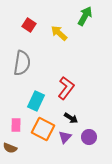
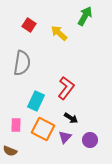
purple circle: moved 1 px right, 3 px down
brown semicircle: moved 3 px down
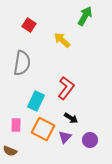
yellow arrow: moved 3 px right, 7 px down
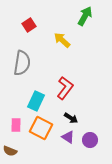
red square: rotated 24 degrees clockwise
red L-shape: moved 1 px left
orange square: moved 2 px left, 1 px up
purple triangle: moved 3 px right; rotated 40 degrees counterclockwise
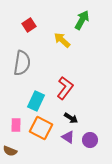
green arrow: moved 3 px left, 4 px down
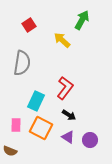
black arrow: moved 2 px left, 3 px up
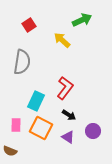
green arrow: rotated 36 degrees clockwise
gray semicircle: moved 1 px up
purple circle: moved 3 px right, 9 px up
